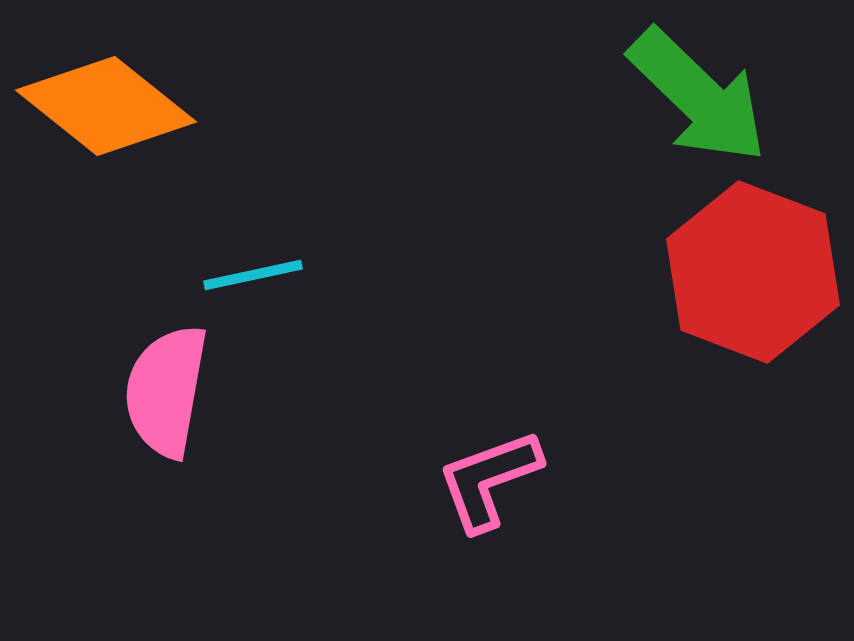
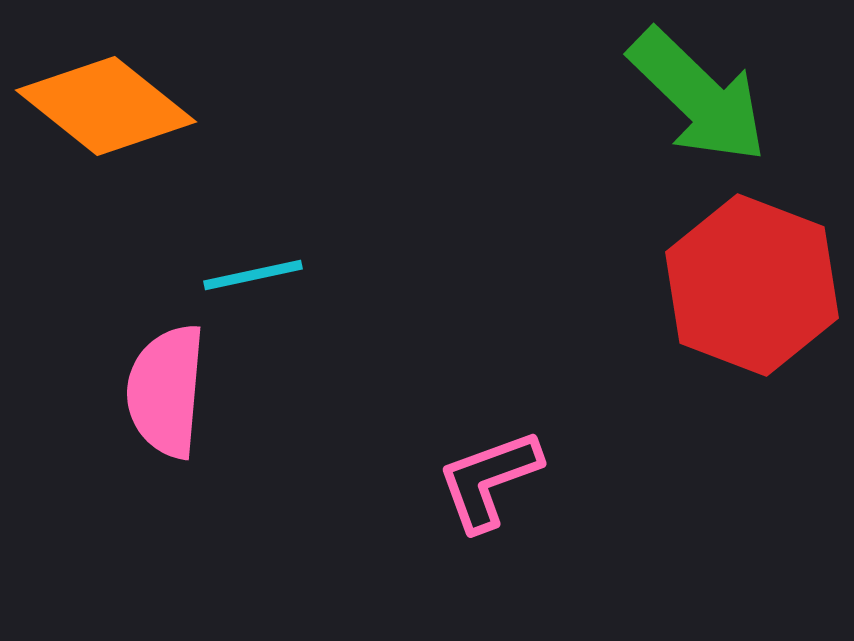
red hexagon: moved 1 px left, 13 px down
pink semicircle: rotated 5 degrees counterclockwise
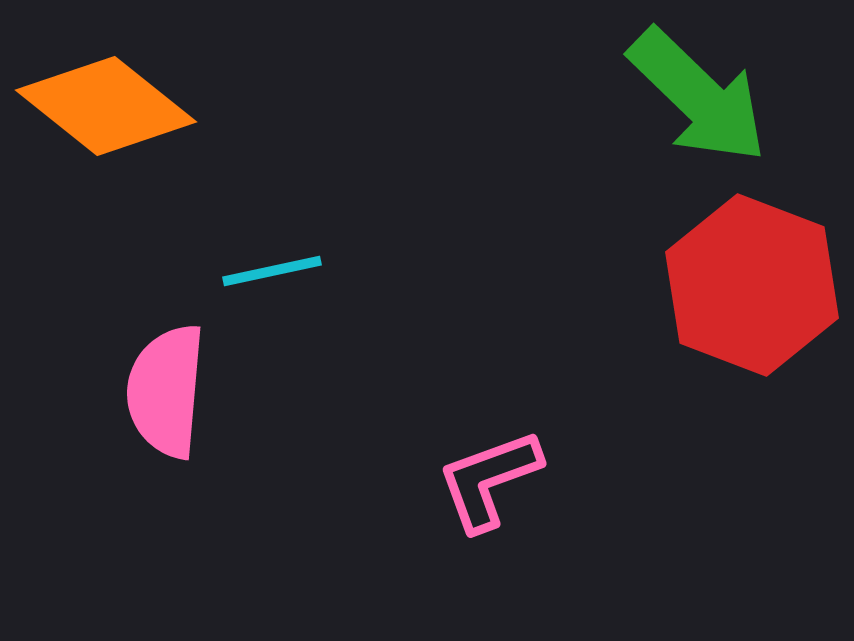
cyan line: moved 19 px right, 4 px up
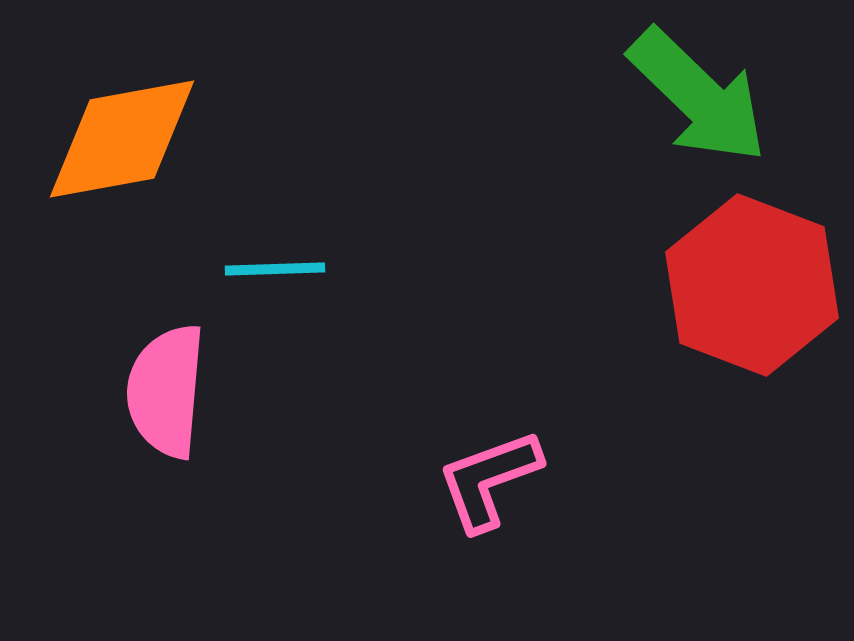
orange diamond: moved 16 px right, 33 px down; rotated 49 degrees counterclockwise
cyan line: moved 3 px right, 2 px up; rotated 10 degrees clockwise
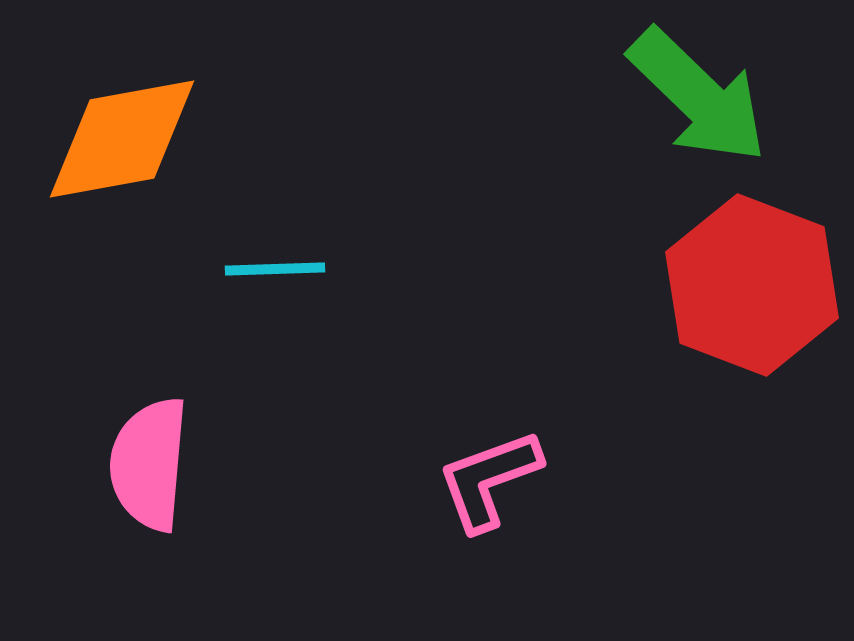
pink semicircle: moved 17 px left, 73 px down
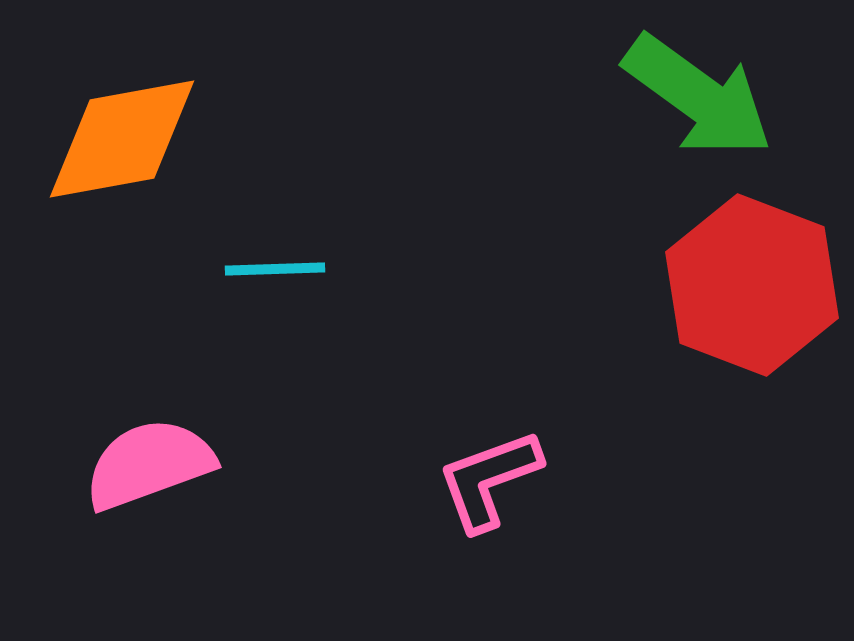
green arrow: rotated 8 degrees counterclockwise
pink semicircle: rotated 65 degrees clockwise
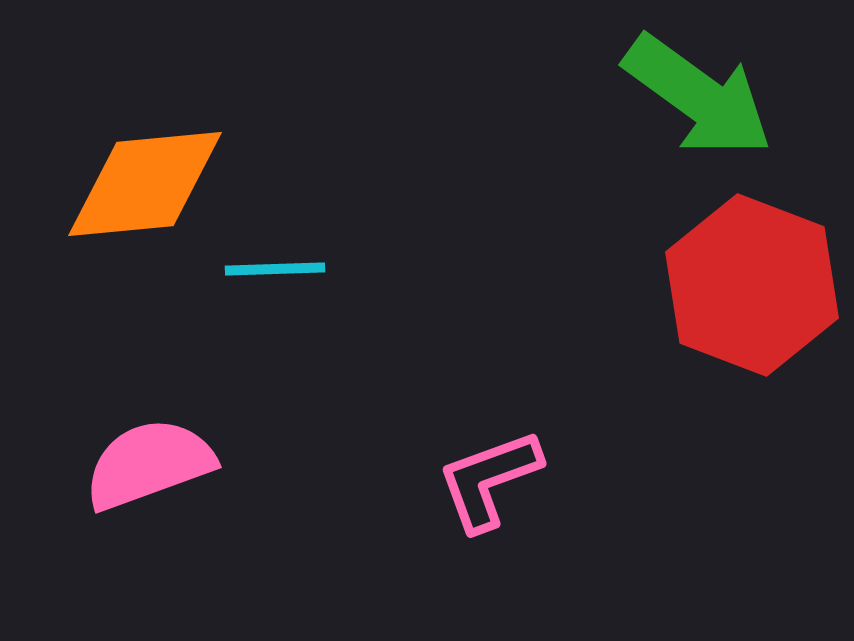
orange diamond: moved 23 px right, 45 px down; rotated 5 degrees clockwise
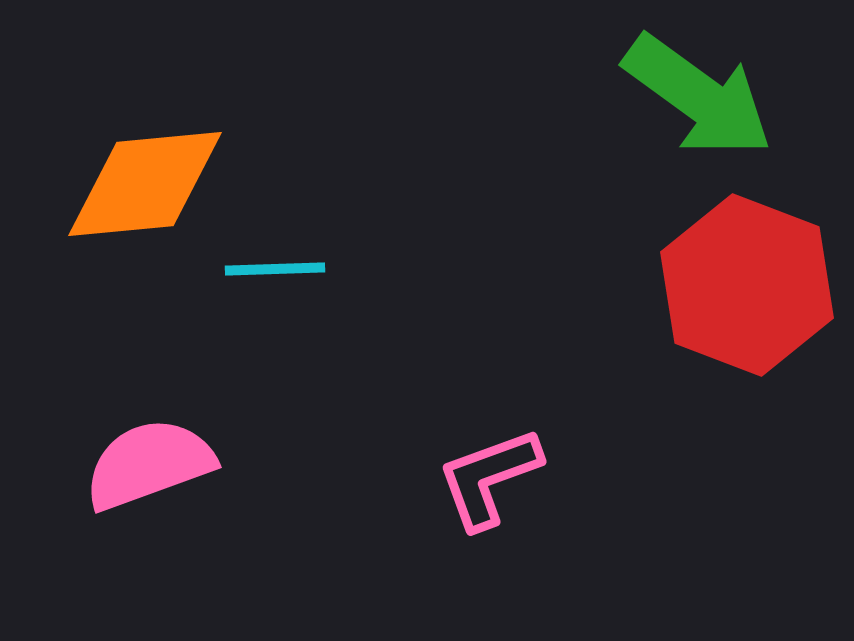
red hexagon: moved 5 px left
pink L-shape: moved 2 px up
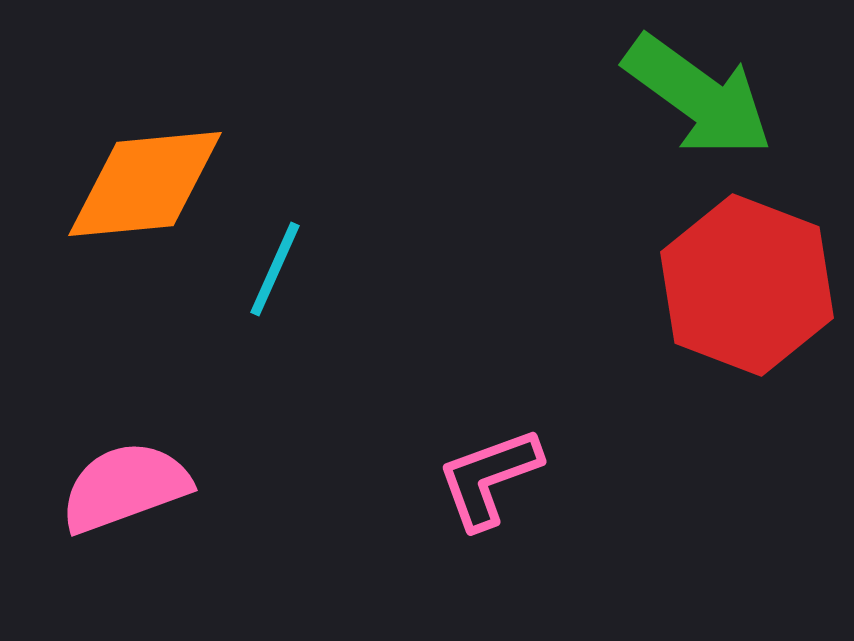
cyan line: rotated 64 degrees counterclockwise
pink semicircle: moved 24 px left, 23 px down
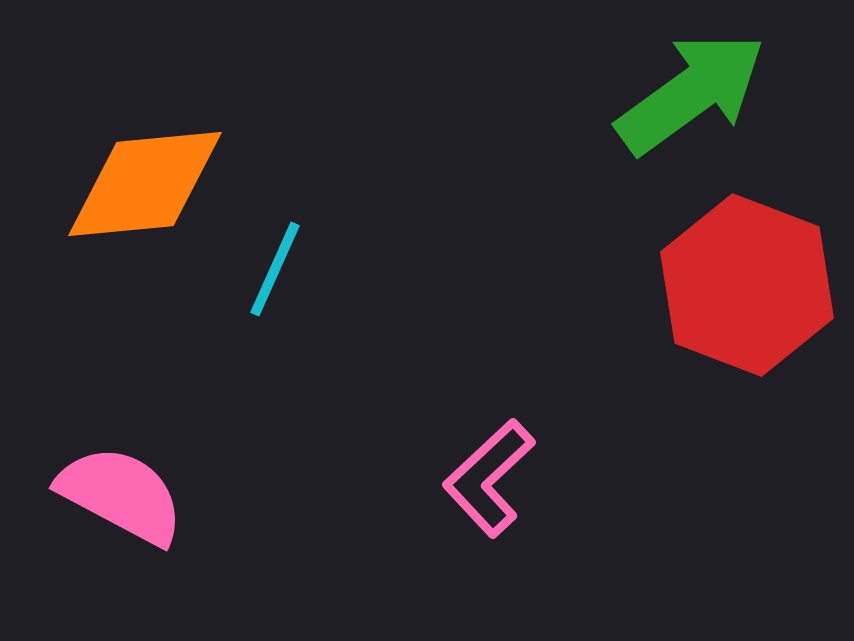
green arrow: moved 7 px left, 3 px up; rotated 72 degrees counterclockwise
pink L-shape: rotated 23 degrees counterclockwise
pink semicircle: moved 4 px left, 8 px down; rotated 48 degrees clockwise
